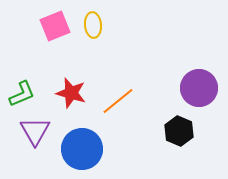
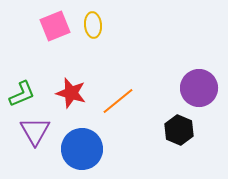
black hexagon: moved 1 px up
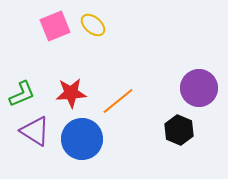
yellow ellipse: rotated 45 degrees counterclockwise
red star: rotated 20 degrees counterclockwise
purple triangle: rotated 28 degrees counterclockwise
blue circle: moved 10 px up
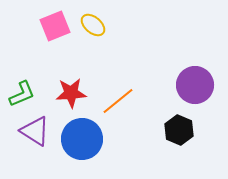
purple circle: moved 4 px left, 3 px up
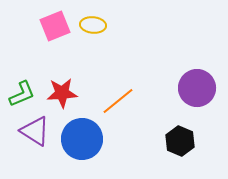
yellow ellipse: rotated 35 degrees counterclockwise
purple circle: moved 2 px right, 3 px down
red star: moved 9 px left
black hexagon: moved 1 px right, 11 px down
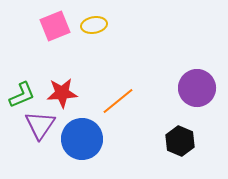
yellow ellipse: moved 1 px right; rotated 15 degrees counterclockwise
green L-shape: moved 1 px down
purple triangle: moved 5 px right, 6 px up; rotated 32 degrees clockwise
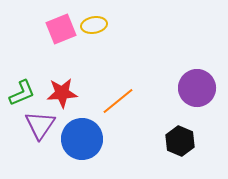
pink square: moved 6 px right, 3 px down
green L-shape: moved 2 px up
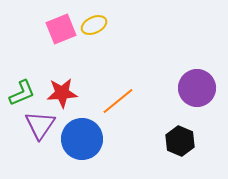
yellow ellipse: rotated 15 degrees counterclockwise
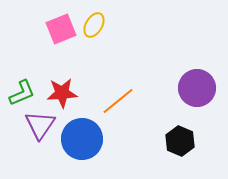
yellow ellipse: rotated 35 degrees counterclockwise
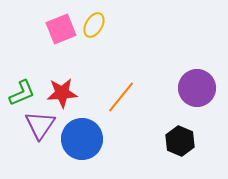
orange line: moved 3 px right, 4 px up; rotated 12 degrees counterclockwise
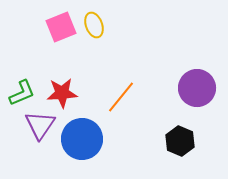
yellow ellipse: rotated 50 degrees counterclockwise
pink square: moved 2 px up
